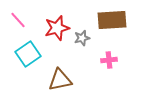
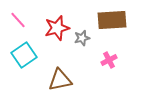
cyan square: moved 4 px left, 1 px down
pink cross: rotated 21 degrees counterclockwise
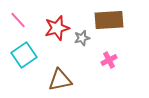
brown rectangle: moved 3 px left
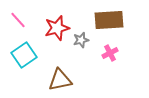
gray star: moved 1 px left, 2 px down
pink cross: moved 1 px right, 7 px up
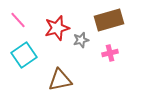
brown rectangle: rotated 12 degrees counterclockwise
pink cross: rotated 14 degrees clockwise
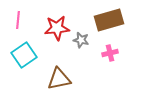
pink line: rotated 48 degrees clockwise
red star: rotated 10 degrees clockwise
gray star: rotated 28 degrees clockwise
brown triangle: moved 1 px left, 1 px up
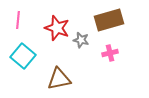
red star: rotated 25 degrees clockwise
cyan square: moved 1 px left, 1 px down; rotated 15 degrees counterclockwise
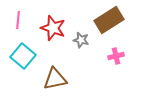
brown rectangle: rotated 16 degrees counterclockwise
red star: moved 4 px left
pink cross: moved 6 px right, 3 px down
brown triangle: moved 4 px left
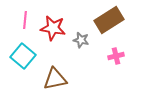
pink line: moved 7 px right
red star: rotated 10 degrees counterclockwise
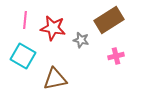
cyan square: rotated 10 degrees counterclockwise
